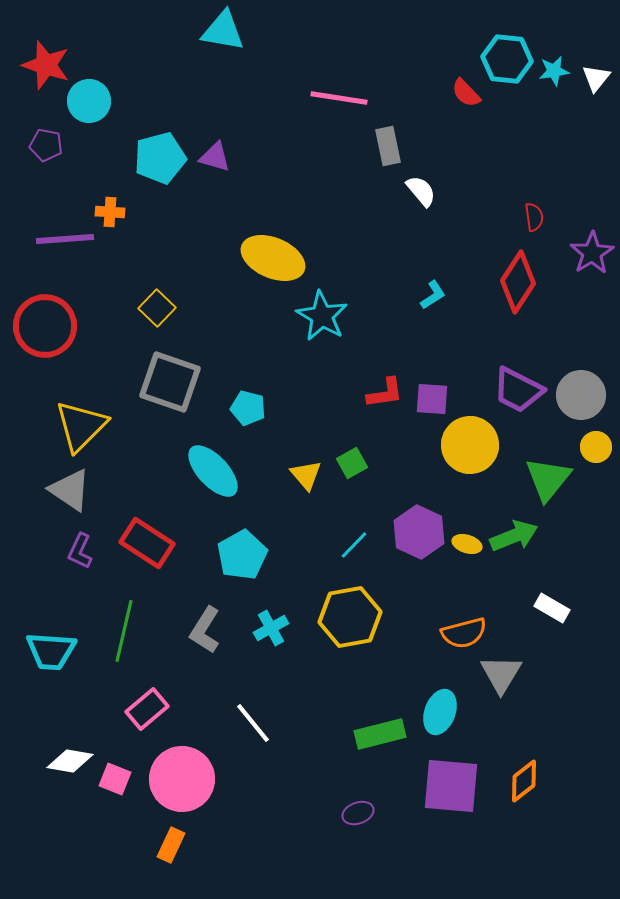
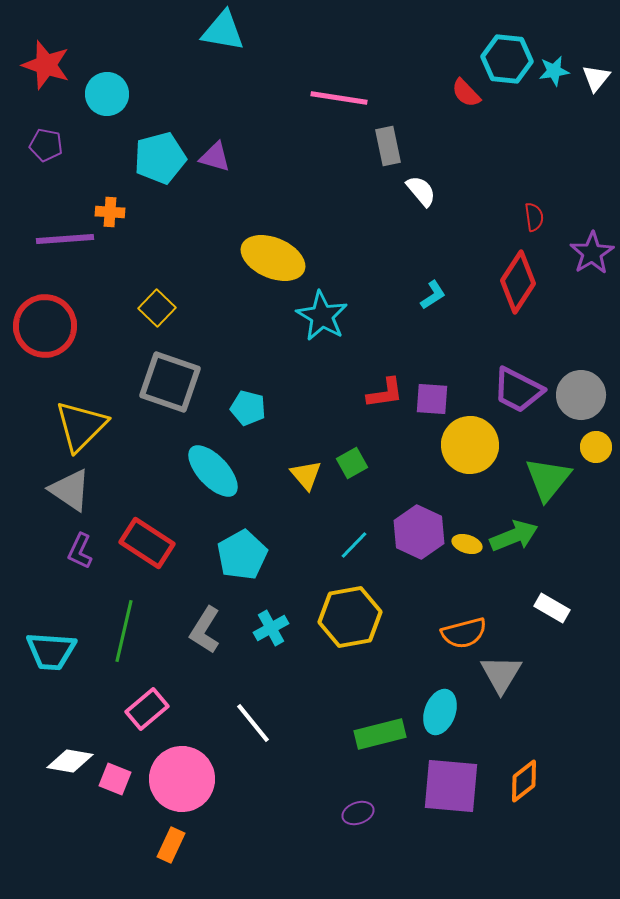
cyan circle at (89, 101): moved 18 px right, 7 px up
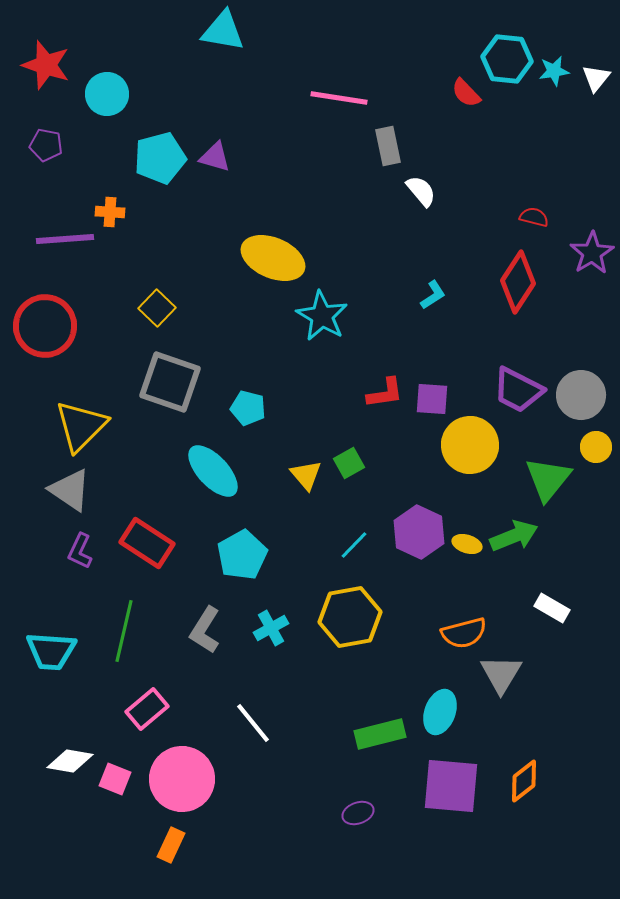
red semicircle at (534, 217): rotated 68 degrees counterclockwise
green square at (352, 463): moved 3 px left
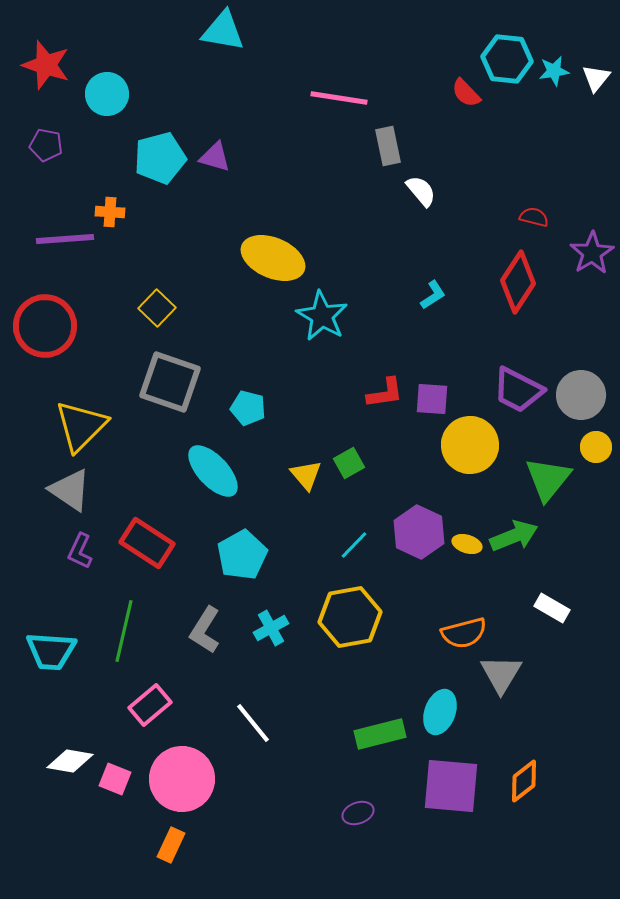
pink rectangle at (147, 709): moved 3 px right, 4 px up
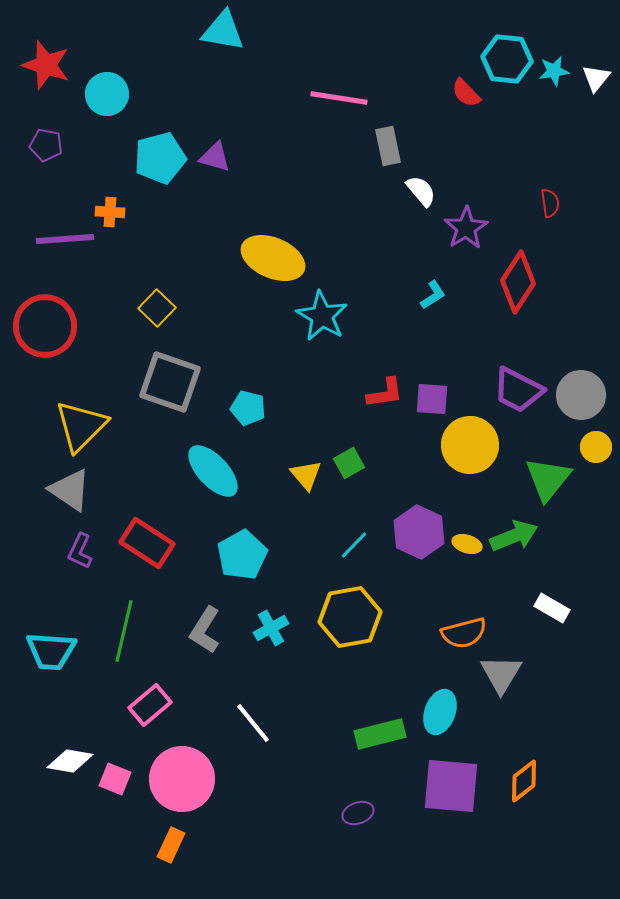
red semicircle at (534, 217): moved 16 px right, 14 px up; rotated 68 degrees clockwise
purple star at (592, 253): moved 126 px left, 25 px up
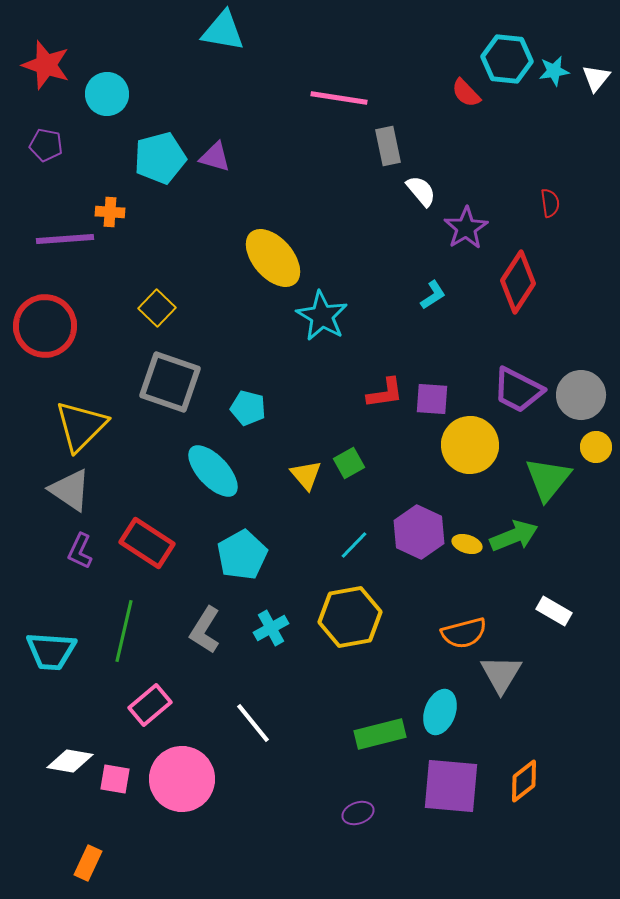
yellow ellipse at (273, 258): rotated 26 degrees clockwise
white rectangle at (552, 608): moved 2 px right, 3 px down
pink square at (115, 779): rotated 12 degrees counterclockwise
orange rectangle at (171, 845): moved 83 px left, 18 px down
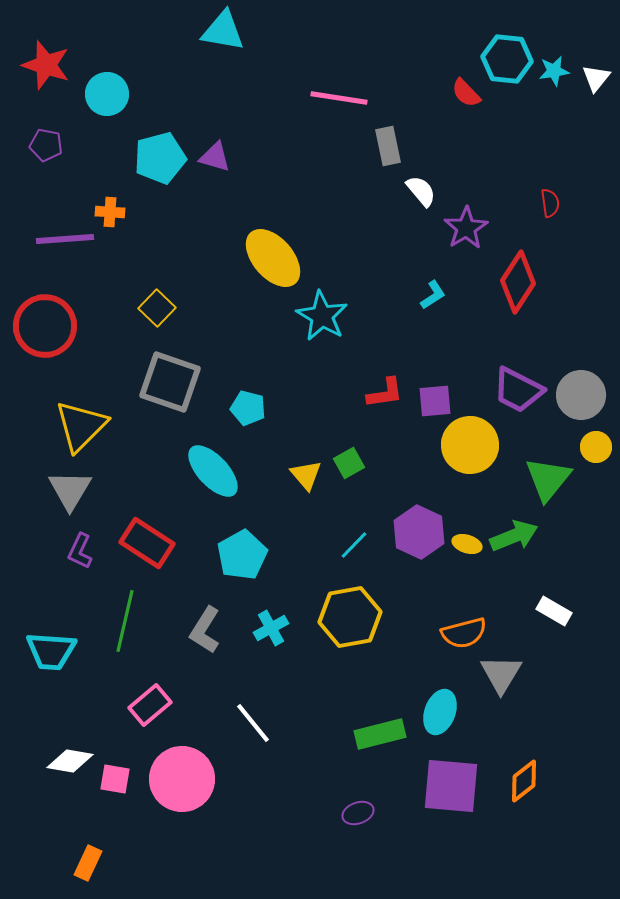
purple square at (432, 399): moved 3 px right, 2 px down; rotated 9 degrees counterclockwise
gray triangle at (70, 490): rotated 27 degrees clockwise
green line at (124, 631): moved 1 px right, 10 px up
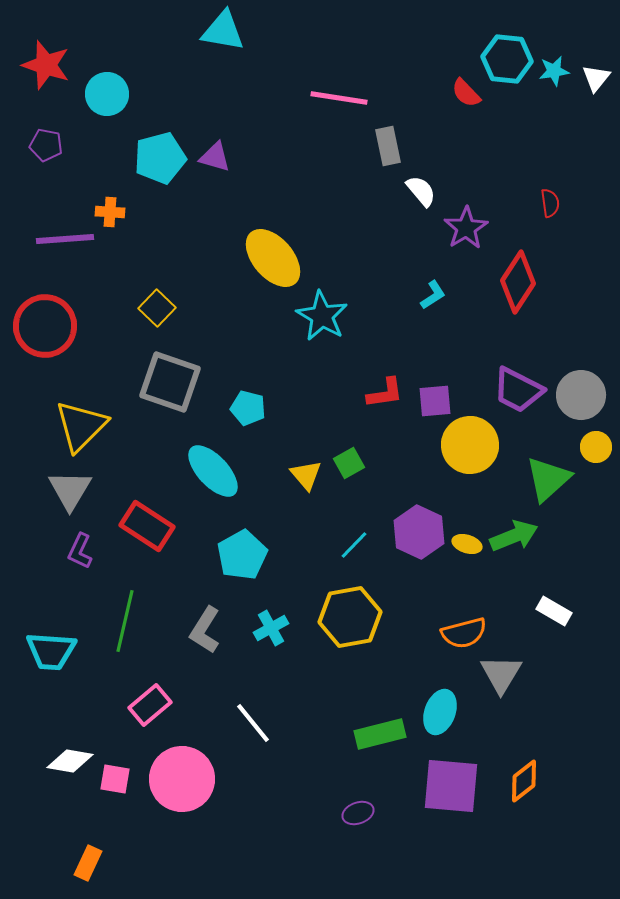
green triangle at (548, 479): rotated 9 degrees clockwise
red rectangle at (147, 543): moved 17 px up
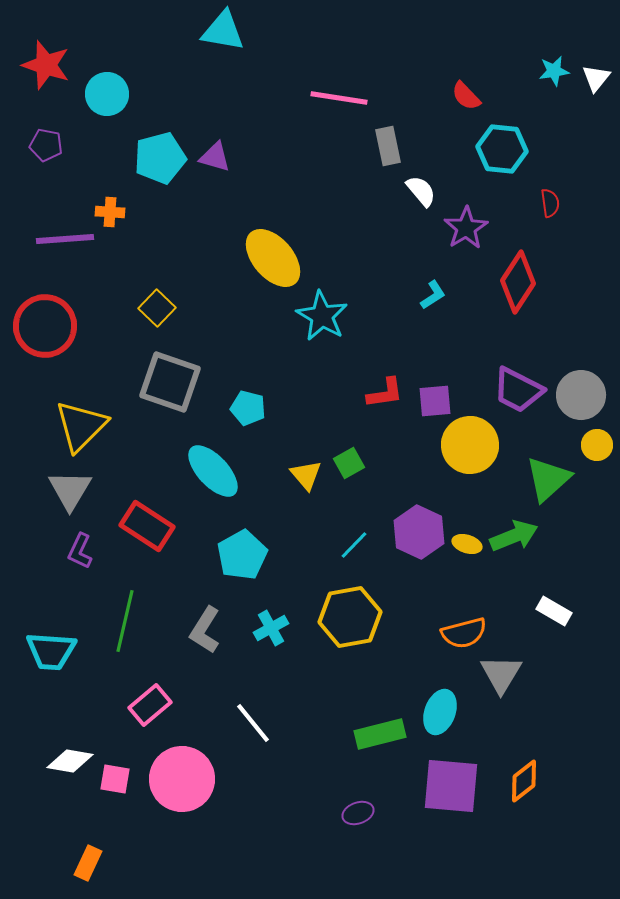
cyan hexagon at (507, 59): moved 5 px left, 90 px down
red semicircle at (466, 93): moved 3 px down
yellow circle at (596, 447): moved 1 px right, 2 px up
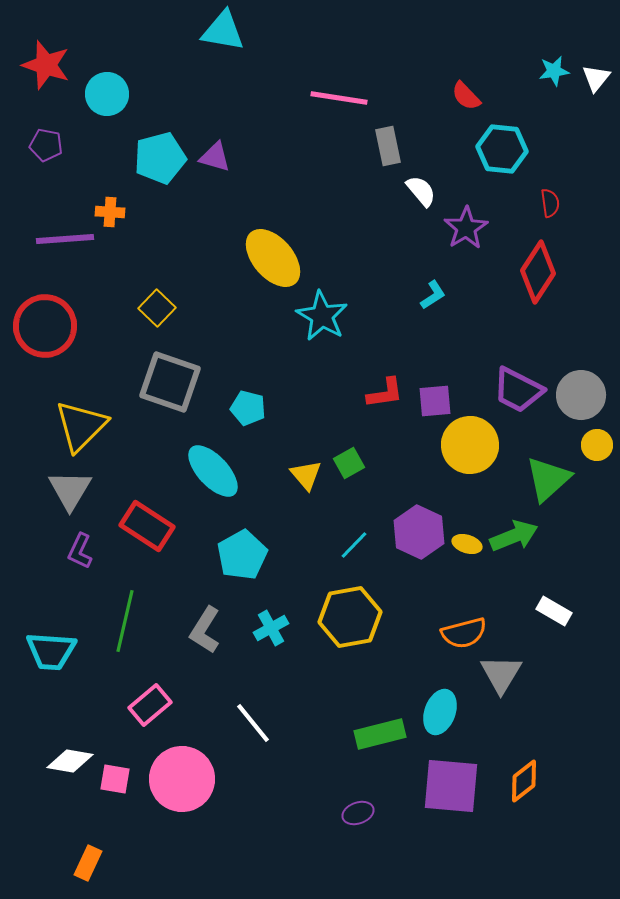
red diamond at (518, 282): moved 20 px right, 10 px up
